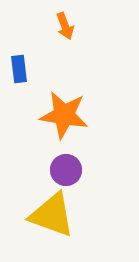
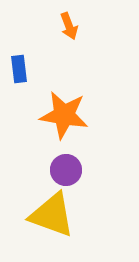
orange arrow: moved 4 px right
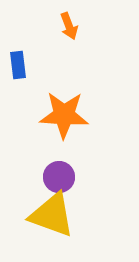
blue rectangle: moved 1 px left, 4 px up
orange star: rotated 6 degrees counterclockwise
purple circle: moved 7 px left, 7 px down
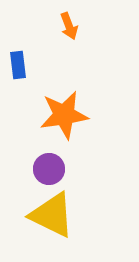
orange star: rotated 12 degrees counterclockwise
purple circle: moved 10 px left, 8 px up
yellow triangle: rotated 6 degrees clockwise
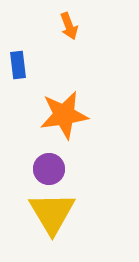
yellow triangle: moved 2 px up; rotated 33 degrees clockwise
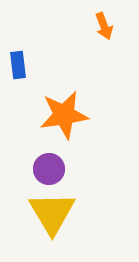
orange arrow: moved 35 px right
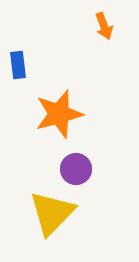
orange star: moved 5 px left, 1 px up; rotated 6 degrees counterclockwise
purple circle: moved 27 px right
yellow triangle: rotated 15 degrees clockwise
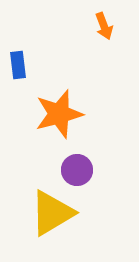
purple circle: moved 1 px right, 1 px down
yellow triangle: rotated 15 degrees clockwise
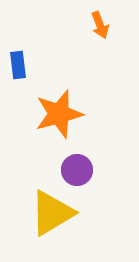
orange arrow: moved 4 px left, 1 px up
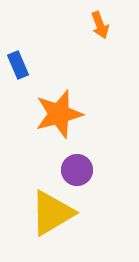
blue rectangle: rotated 16 degrees counterclockwise
